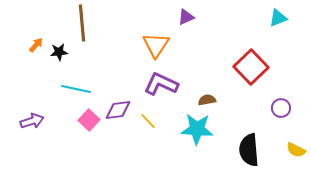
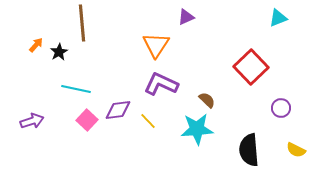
black star: rotated 24 degrees counterclockwise
brown semicircle: rotated 54 degrees clockwise
pink square: moved 2 px left
cyan star: rotated 8 degrees counterclockwise
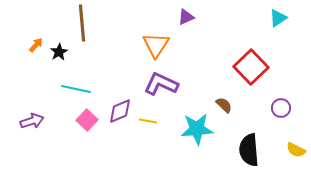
cyan triangle: rotated 12 degrees counterclockwise
brown semicircle: moved 17 px right, 5 px down
purple diamond: moved 2 px right, 1 px down; rotated 16 degrees counterclockwise
yellow line: rotated 36 degrees counterclockwise
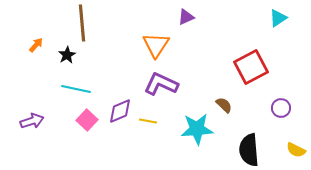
black star: moved 8 px right, 3 px down
red square: rotated 16 degrees clockwise
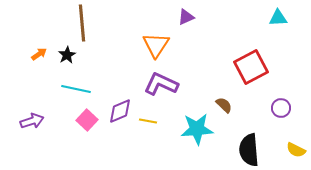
cyan triangle: rotated 30 degrees clockwise
orange arrow: moved 3 px right, 9 px down; rotated 14 degrees clockwise
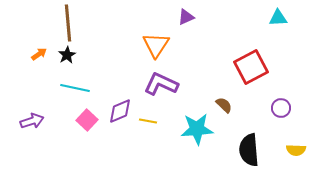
brown line: moved 14 px left
cyan line: moved 1 px left, 1 px up
yellow semicircle: rotated 24 degrees counterclockwise
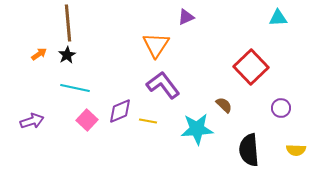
red square: rotated 16 degrees counterclockwise
purple L-shape: moved 2 px right, 1 px down; rotated 28 degrees clockwise
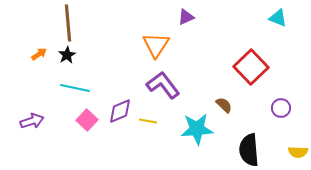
cyan triangle: rotated 24 degrees clockwise
yellow semicircle: moved 2 px right, 2 px down
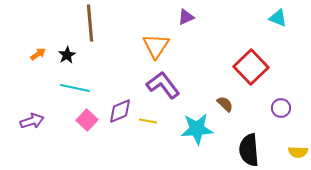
brown line: moved 22 px right
orange triangle: moved 1 px down
orange arrow: moved 1 px left
brown semicircle: moved 1 px right, 1 px up
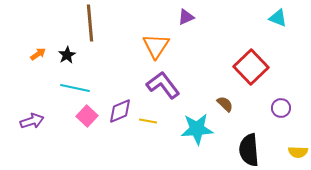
pink square: moved 4 px up
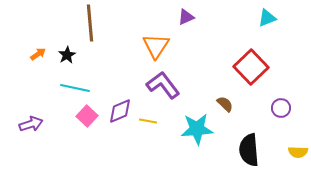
cyan triangle: moved 11 px left; rotated 42 degrees counterclockwise
purple arrow: moved 1 px left, 3 px down
